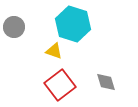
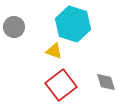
red square: moved 1 px right
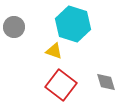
red square: rotated 16 degrees counterclockwise
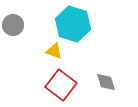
gray circle: moved 1 px left, 2 px up
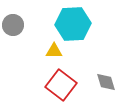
cyan hexagon: rotated 20 degrees counterclockwise
yellow triangle: rotated 18 degrees counterclockwise
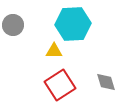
red square: moved 1 px left; rotated 20 degrees clockwise
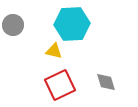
cyan hexagon: moved 1 px left
yellow triangle: rotated 12 degrees clockwise
red square: rotated 8 degrees clockwise
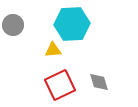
yellow triangle: moved 1 px left, 1 px up; rotated 18 degrees counterclockwise
gray diamond: moved 7 px left
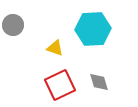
cyan hexagon: moved 21 px right, 5 px down
yellow triangle: moved 2 px right, 2 px up; rotated 24 degrees clockwise
